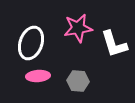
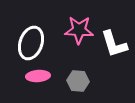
pink star: moved 1 px right, 2 px down; rotated 12 degrees clockwise
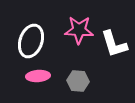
white ellipse: moved 2 px up
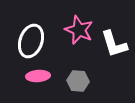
pink star: rotated 20 degrees clockwise
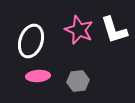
white L-shape: moved 14 px up
gray hexagon: rotated 10 degrees counterclockwise
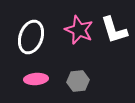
white ellipse: moved 4 px up
pink ellipse: moved 2 px left, 3 px down
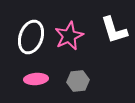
pink star: moved 10 px left, 6 px down; rotated 24 degrees clockwise
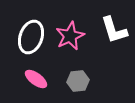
pink star: moved 1 px right
pink ellipse: rotated 40 degrees clockwise
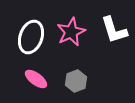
pink star: moved 1 px right, 4 px up
gray hexagon: moved 2 px left; rotated 15 degrees counterclockwise
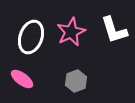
pink ellipse: moved 14 px left
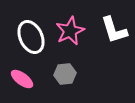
pink star: moved 1 px left, 1 px up
white ellipse: rotated 44 degrees counterclockwise
gray hexagon: moved 11 px left, 7 px up; rotated 15 degrees clockwise
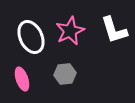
pink ellipse: rotated 35 degrees clockwise
